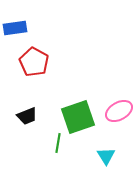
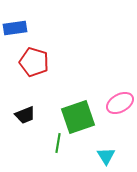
red pentagon: rotated 12 degrees counterclockwise
pink ellipse: moved 1 px right, 8 px up
black trapezoid: moved 2 px left, 1 px up
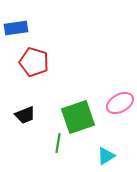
blue rectangle: moved 1 px right
cyan triangle: rotated 30 degrees clockwise
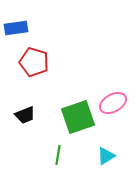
pink ellipse: moved 7 px left
green line: moved 12 px down
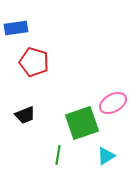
green square: moved 4 px right, 6 px down
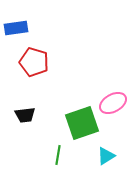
black trapezoid: rotated 15 degrees clockwise
